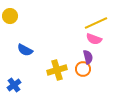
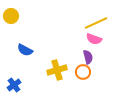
yellow circle: moved 1 px right
orange circle: moved 3 px down
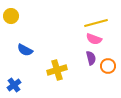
yellow line: rotated 10 degrees clockwise
purple semicircle: moved 3 px right, 1 px down
orange circle: moved 25 px right, 6 px up
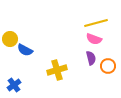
yellow circle: moved 1 px left, 23 px down
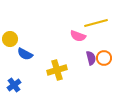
pink semicircle: moved 16 px left, 3 px up
blue semicircle: moved 4 px down
orange circle: moved 4 px left, 8 px up
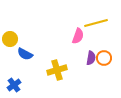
pink semicircle: rotated 91 degrees counterclockwise
purple semicircle: rotated 24 degrees clockwise
